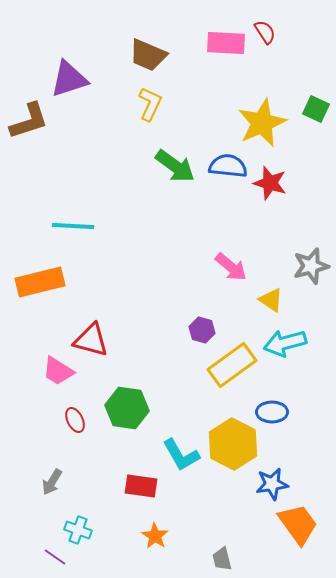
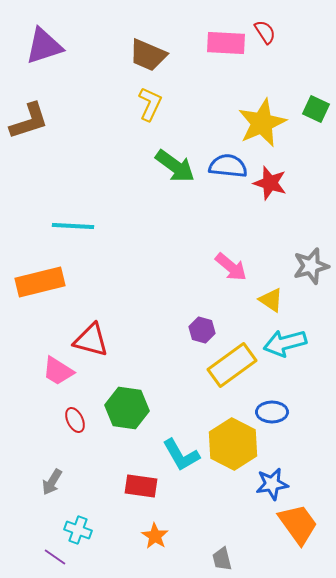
purple triangle: moved 25 px left, 33 px up
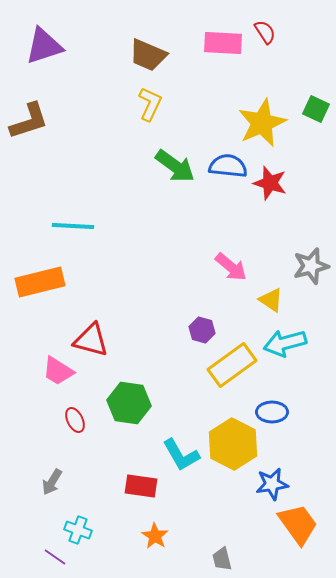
pink rectangle: moved 3 px left
green hexagon: moved 2 px right, 5 px up
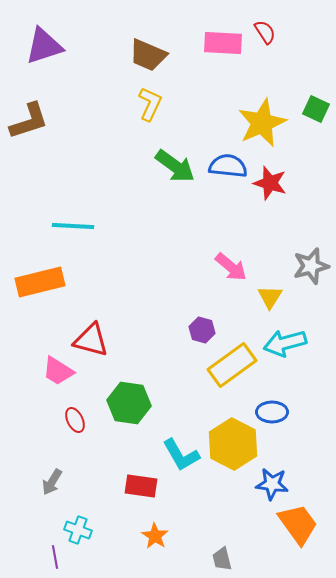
yellow triangle: moved 1 px left, 3 px up; rotated 28 degrees clockwise
blue star: rotated 16 degrees clockwise
purple line: rotated 45 degrees clockwise
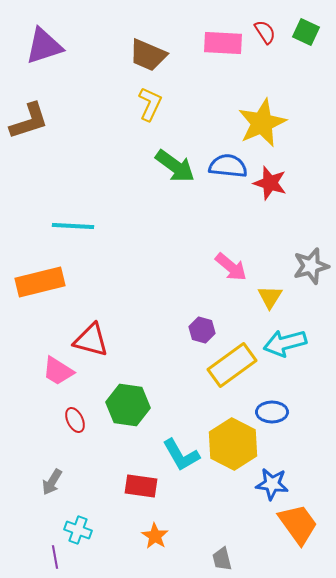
green square: moved 10 px left, 77 px up
green hexagon: moved 1 px left, 2 px down
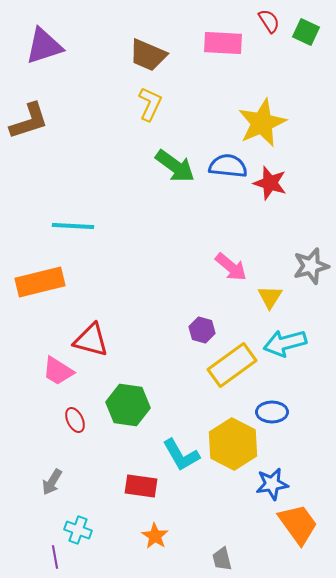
red semicircle: moved 4 px right, 11 px up
blue star: rotated 16 degrees counterclockwise
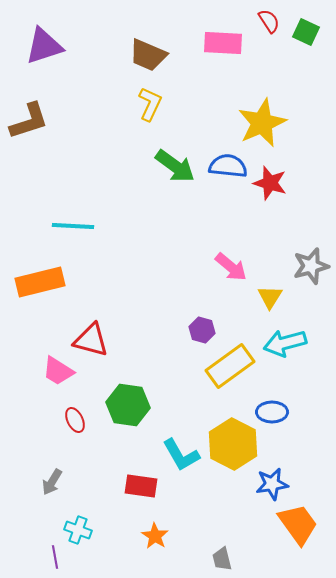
yellow rectangle: moved 2 px left, 1 px down
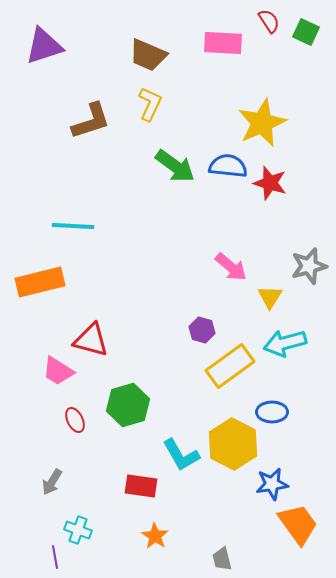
brown L-shape: moved 62 px right
gray star: moved 2 px left
green hexagon: rotated 24 degrees counterclockwise
